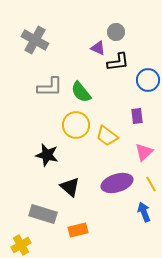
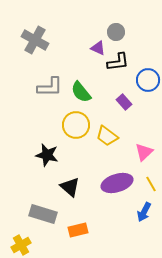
purple rectangle: moved 13 px left, 14 px up; rotated 35 degrees counterclockwise
blue arrow: rotated 132 degrees counterclockwise
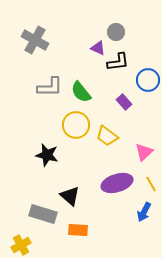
black triangle: moved 9 px down
orange rectangle: rotated 18 degrees clockwise
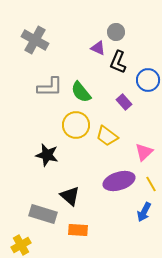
black L-shape: rotated 120 degrees clockwise
purple ellipse: moved 2 px right, 2 px up
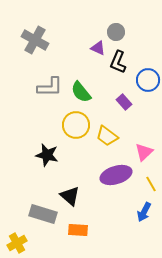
purple ellipse: moved 3 px left, 6 px up
yellow cross: moved 4 px left, 2 px up
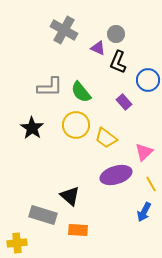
gray circle: moved 2 px down
gray cross: moved 29 px right, 10 px up
yellow trapezoid: moved 1 px left, 2 px down
black star: moved 15 px left, 27 px up; rotated 20 degrees clockwise
gray rectangle: moved 1 px down
yellow cross: rotated 24 degrees clockwise
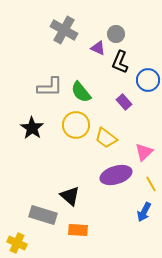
black L-shape: moved 2 px right
yellow cross: rotated 30 degrees clockwise
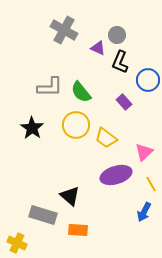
gray circle: moved 1 px right, 1 px down
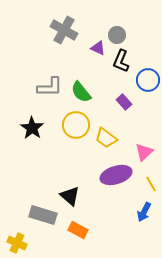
black L-shape: moved 1 px right, 1 px up
orange rectangle: rotated 24 degrees clockwise
